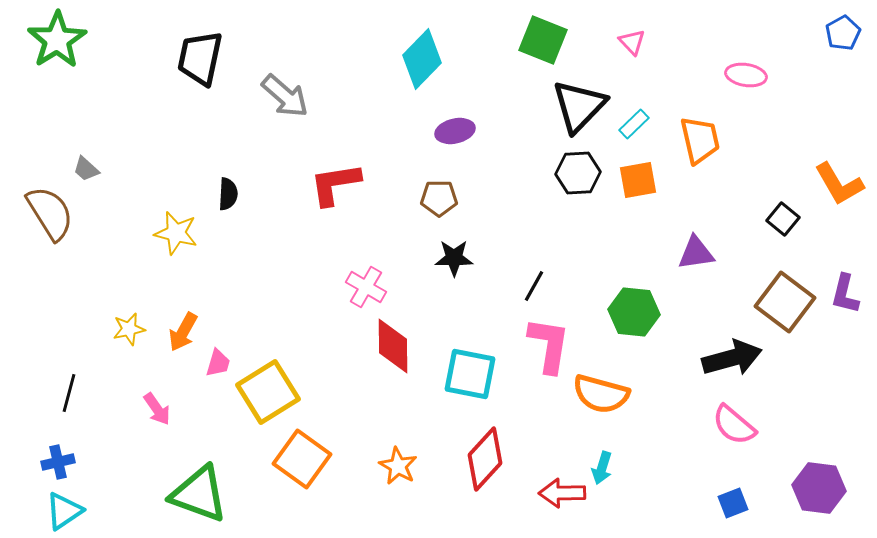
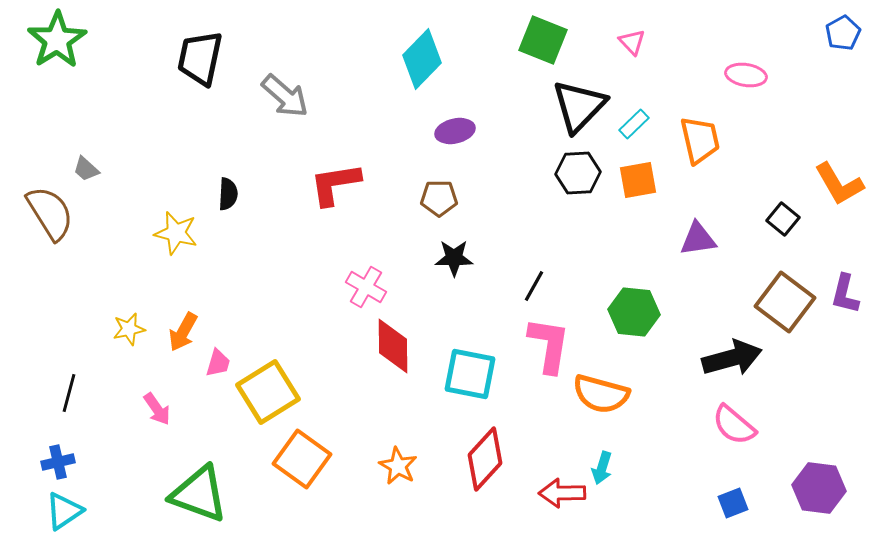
purple triangle at (696, 253): moved 2 px right, 14 px up
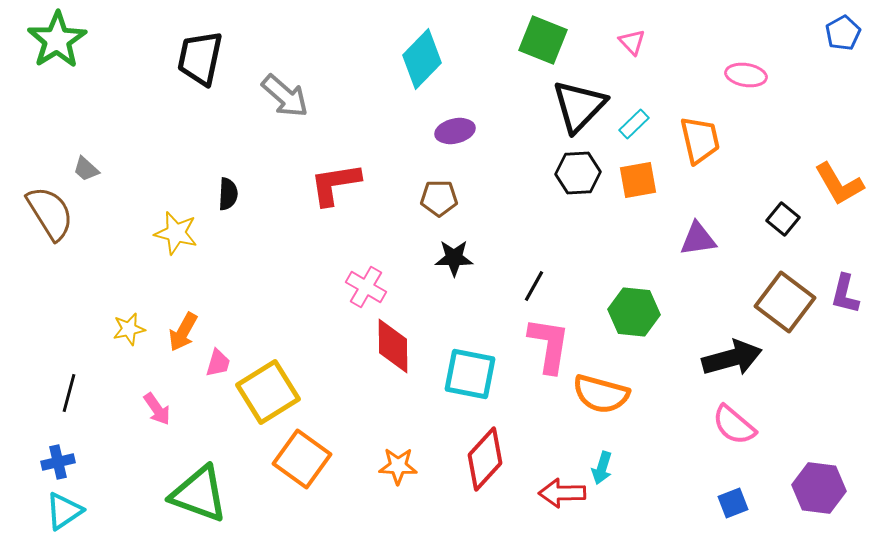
orange star at (398, 466): rotated 27 degrees counterclockwise
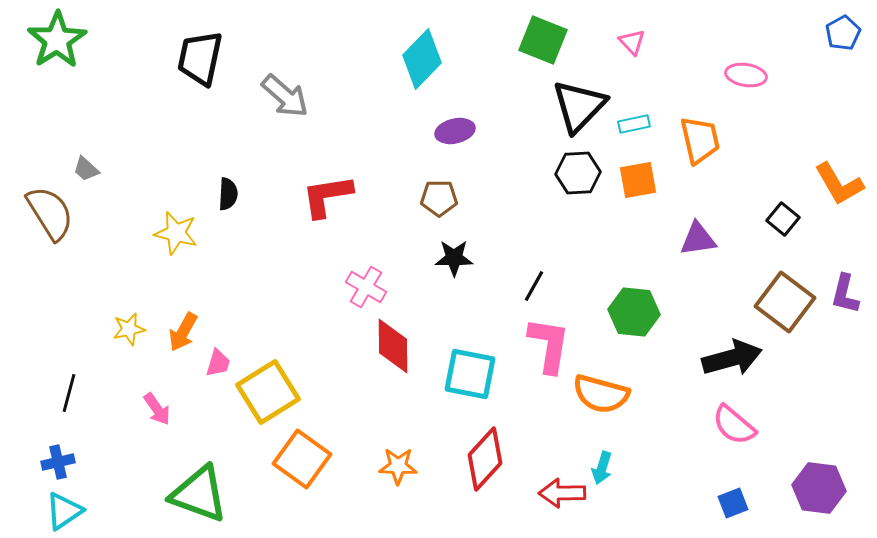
cyan rectangle at (634, 124): rotated 32 degrees clockwise
red L-shape at (335, 184): moved 8 px left, 12 px down
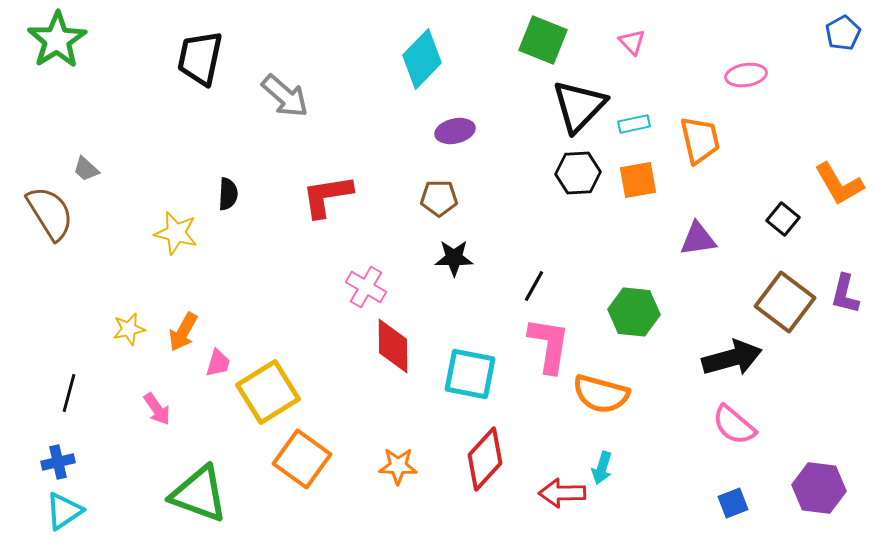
pink ellipse at (746, 75): rotated 18 degrees counterclockwise
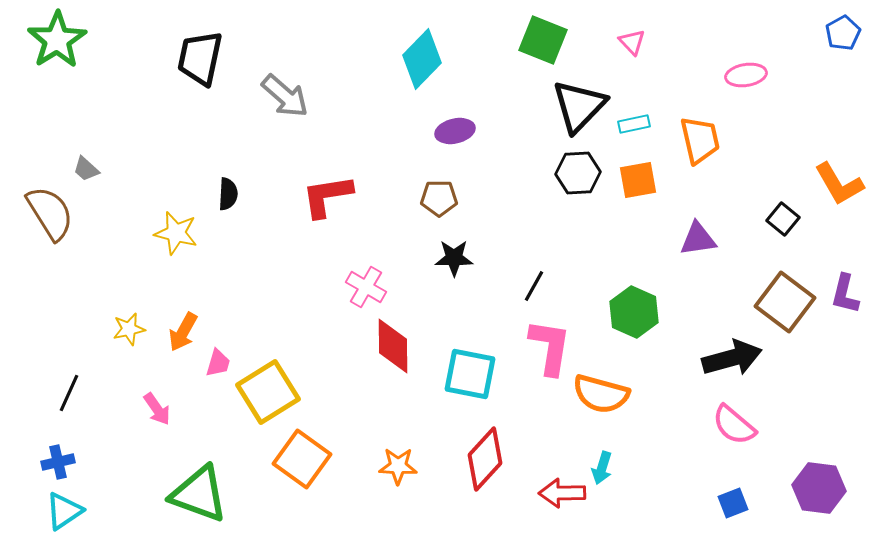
green hexagon at (634, 312): rotated 18 degrees clockwise
pink L-shape at (549, 345): moved 1 px right, 2 px down
black line at (69, 393): rotated 9 degrees clockwise
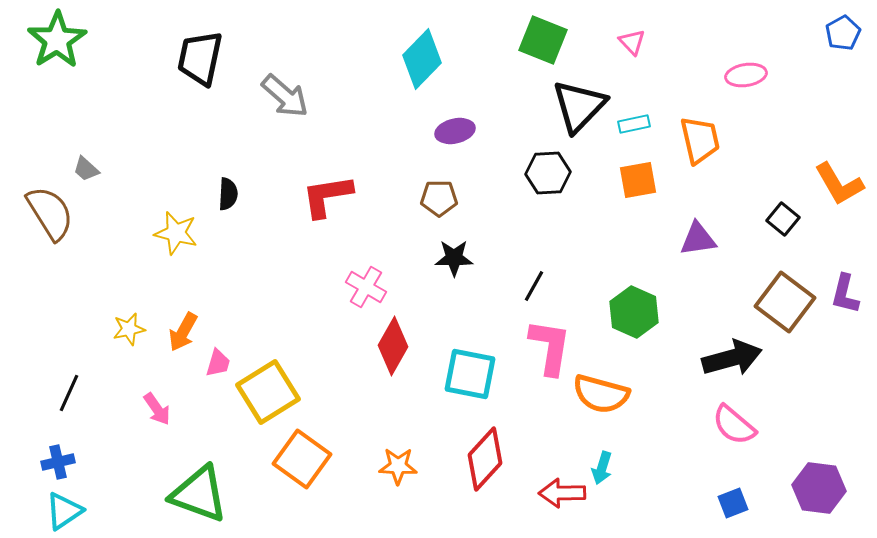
black hexagon at (578, 173): moved 30 px left
red diamond at (393, 346): rotated 30 degrees clockwise
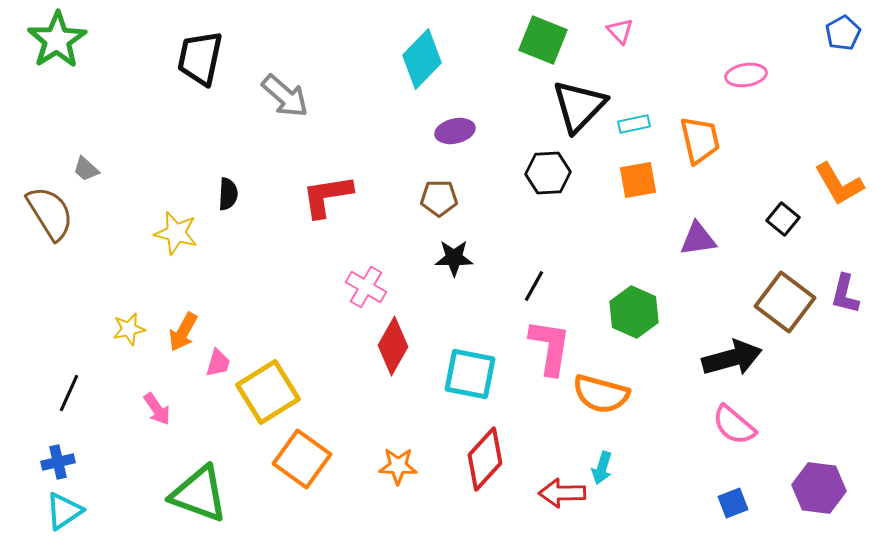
pink triangle at (632, 42): moved 12 px left, 11 px up
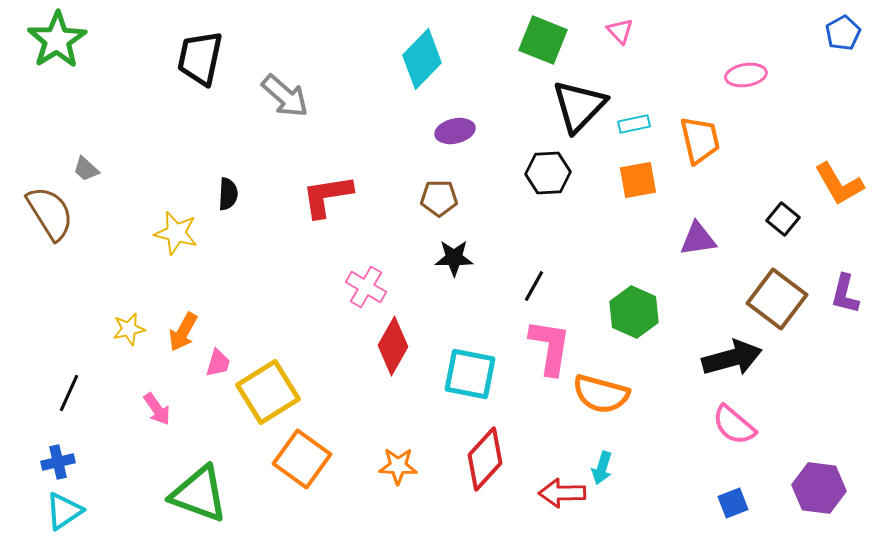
brown square at (785, 302): moved 8 px left, 3 px up
